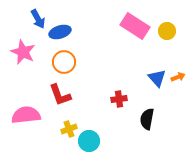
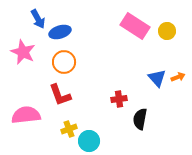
black semicircle: moved 7 px left
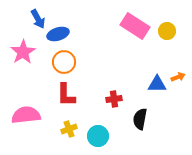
blue ellipse: moved 2 px left, 2 px down
pink star: rotated 15 degrees clockwise
blue triangle: moved 6 px down; rotated 48 degrees counterclockwise
red L-shape: moved 6 px right; rotated 20 degrees clockwise
red cross: moved 5 px left
cyan circle: moved 9 px right, 5 px up
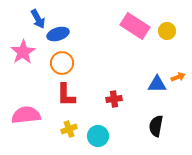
orange circle: moved 2 px left, 1 px down
black semicircle: moved 16 px right, 7 px down
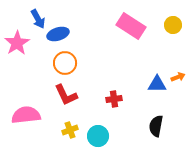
pink rectangle: moved 4 px left
yellow circle: moved 6 px right, 6 px up
pink star: moved 6 px left, 9 px up
orange circle: moved 3 px right
red L-shape: rotated 25 degrees counterclockwise
yellow cross: moved 1 px right, 1 px down
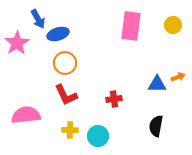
pink rectangle: rotated 64 degrees clockwise
yellow cross: rotated 21 degrees clockwise
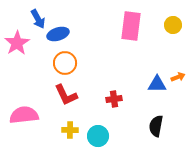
pink semicircle: moved 2 px left
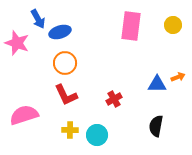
blue ellipse: moved 2 px right, 2 px up
pink star: rotated 20 degrees counterclockwise
red cross: rotated 21 degrees counterclockwise
pink semicircle: rotated 12 degrees counterclockwise
cyan circle: moved 1 px left, 1 px up
